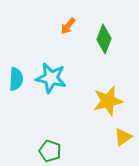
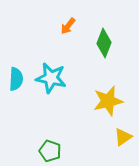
green diamond: moved 4 px down
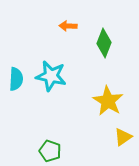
orange arrow: rotated 54 degrees clockwise
cyan star: moved 2 px up
yellow star: rotated 28 degrees counterclockwise
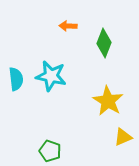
cyan semicircle: rotated 10 degrees counterclockwise
yellow triangle: rotated 12 degrees clockwise
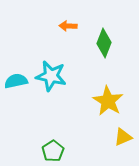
cyan semicircle: moved 2 px down; rotated 95 degrees counterclockwise
green pentagon: moved 3 px right; rotated 20 degrees clockwise
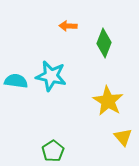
cyan semicircle: rotated 20 degrees clockwise
yellow triangle: rotated 48 degrees counterclockwise
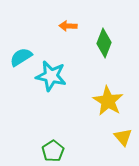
cyan semicircle: moved 5 px right, 24 px up; rotated 40 degrees counterclockwise
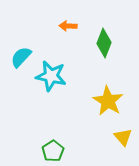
cyan semicircle: rotated 15 degrees counterclockwise
